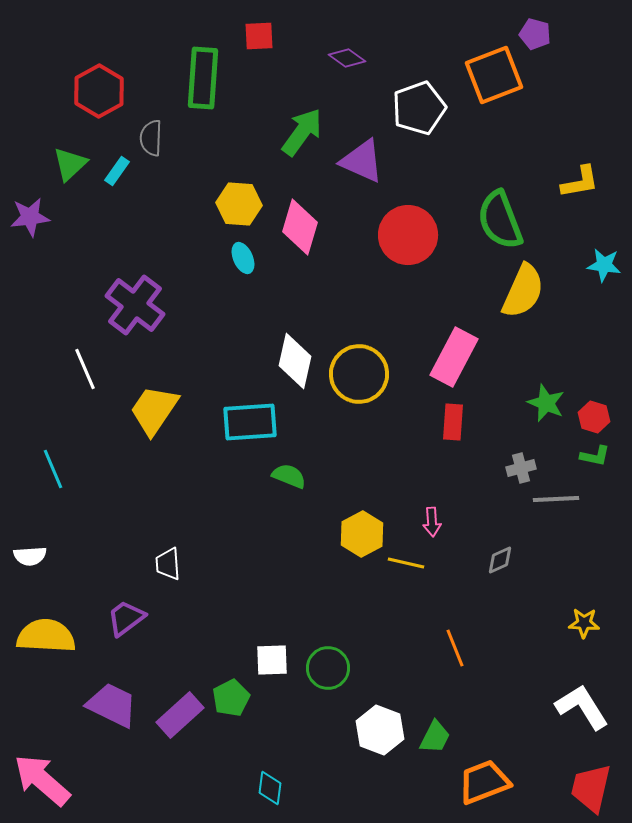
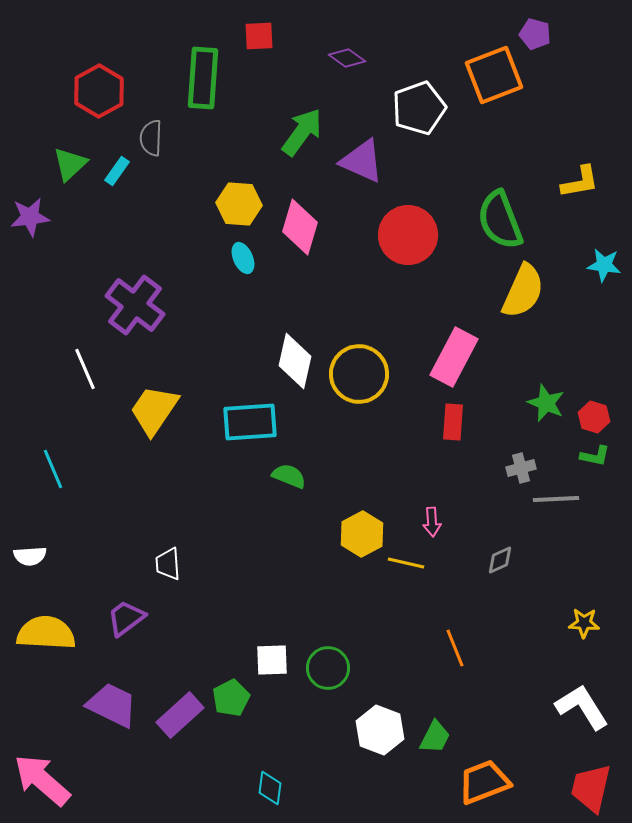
yellow semicircle at (46, 636): moved 3 px up
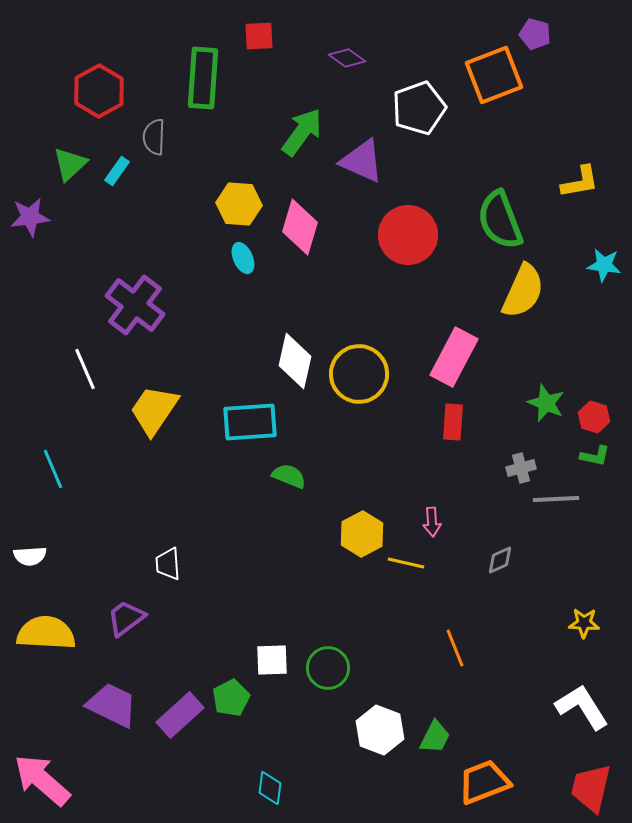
gray semicircle at (151, 138): moved 3 px right, 1 px up
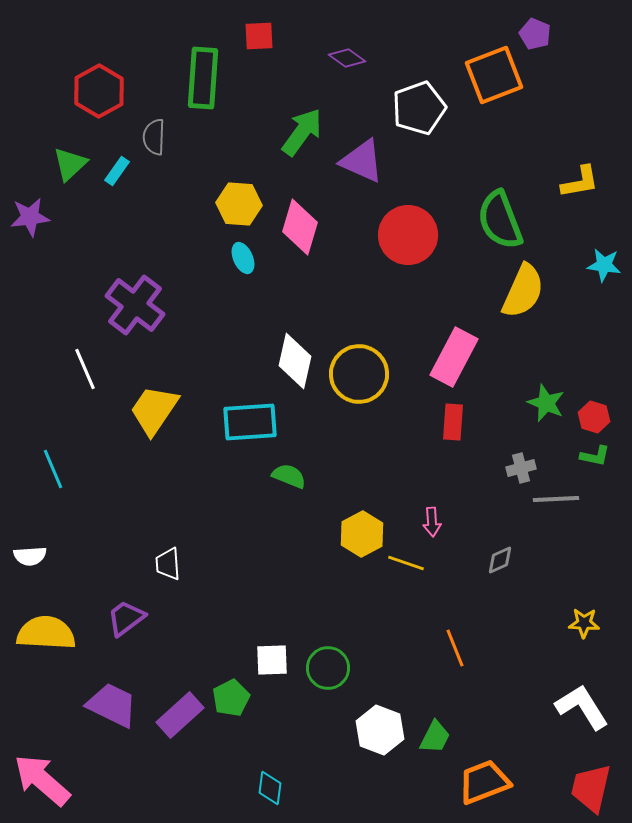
purple pentagon at (535, 34): rotated 8 degrees clockwise
yellow line at (406, 563): rotated 6 degrees clockwise
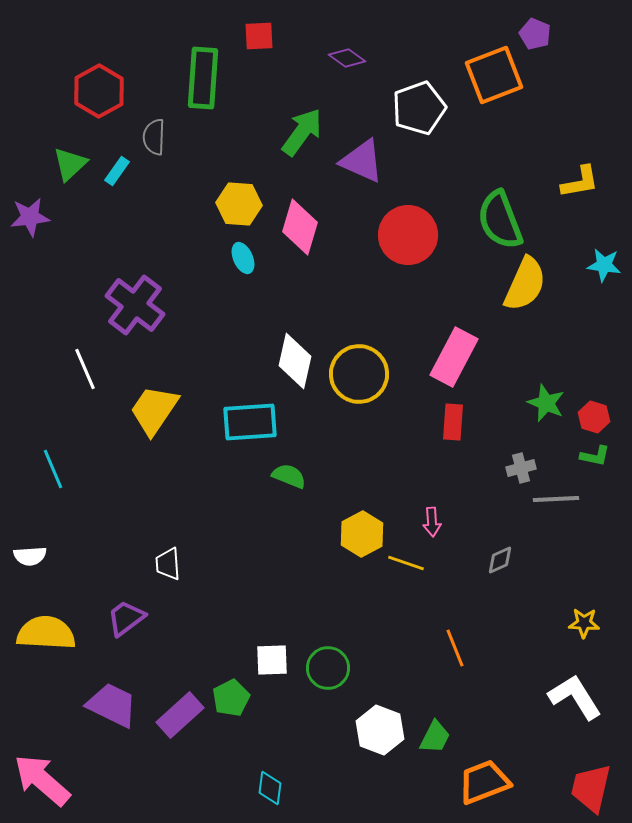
yellow semicircle at (523, 291): moved 2 px right, 7 px up
white L-shape at (582, 707): moved 7 px left, 10 px up
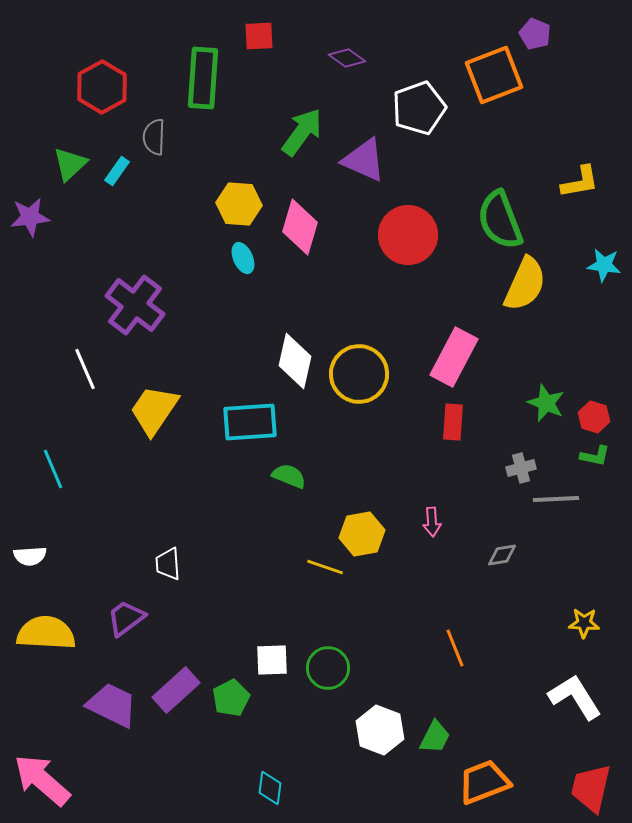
red hexagon at (99, 91): moved 3 px right, 4 px up
purple triangle at (362, 161): moved 2 px right, 1 px up
yellow hexagon at (362, 534): rotated 18 degrees clockwise
gray diamond at (500, 560): moved 2 px right, 5 px up; rotated 16 degrees clockwise
yellow line at (406, 563): moved 81 px left, 4 px down
purple rectangle at (180, 715): moved 4 px left, 25 px up
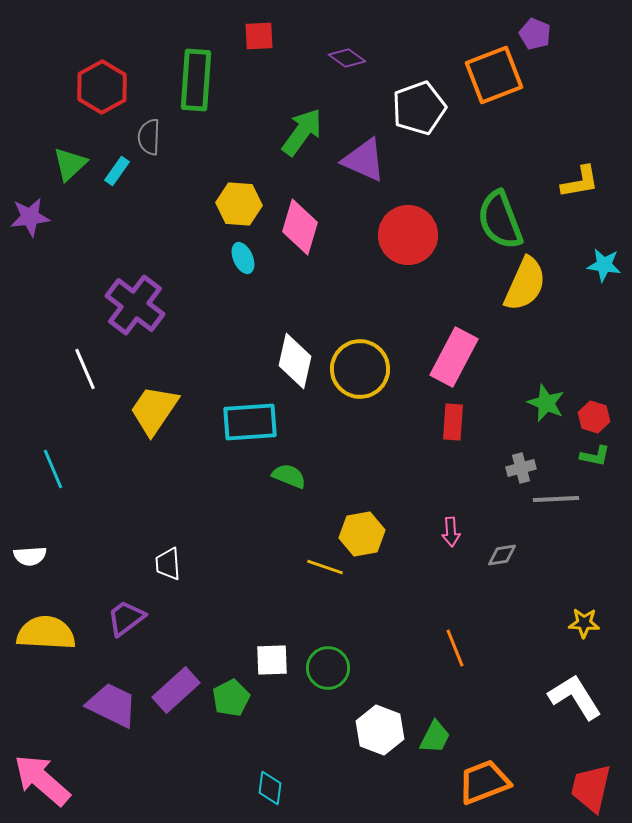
green rectangle at (203, 78): moved 7 px left, 2 px down
gray semicircle at (154, 137): moved 5 px left
yellow circle at (359, 374): moved 1 px right, 5 px up
pink arrow at (432, 522): moved 19 px right, 10 px down
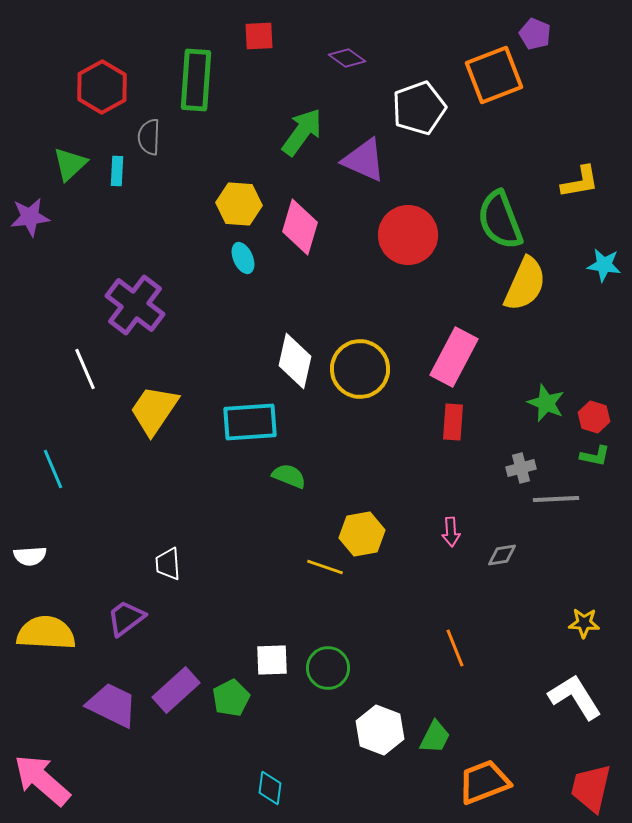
cyan rectangle at (117, 171): rotated 32 degrees counterclockwise
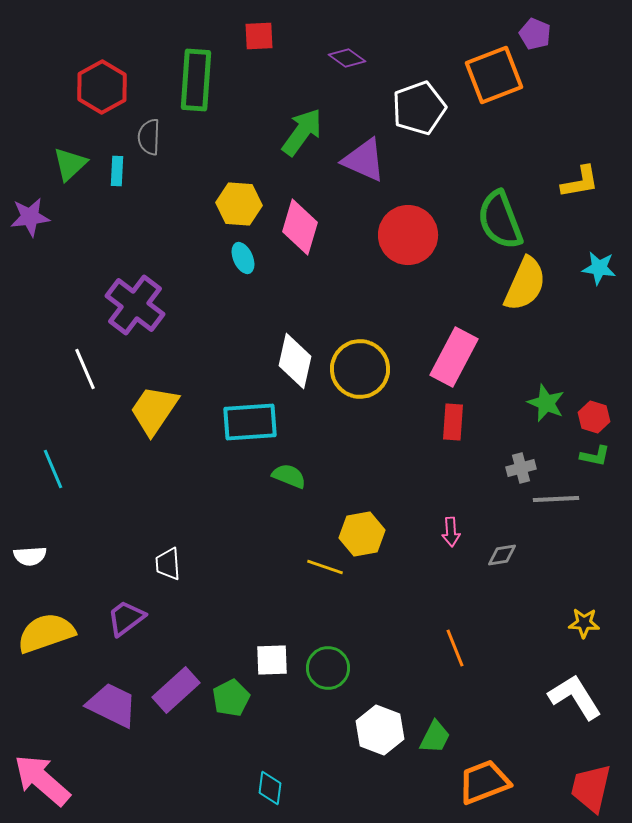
cyan star at (604, 265): moved 5 px left, 3 px down
yellow semicircle at (46, 633): rotated 22 degrees counterclockwise
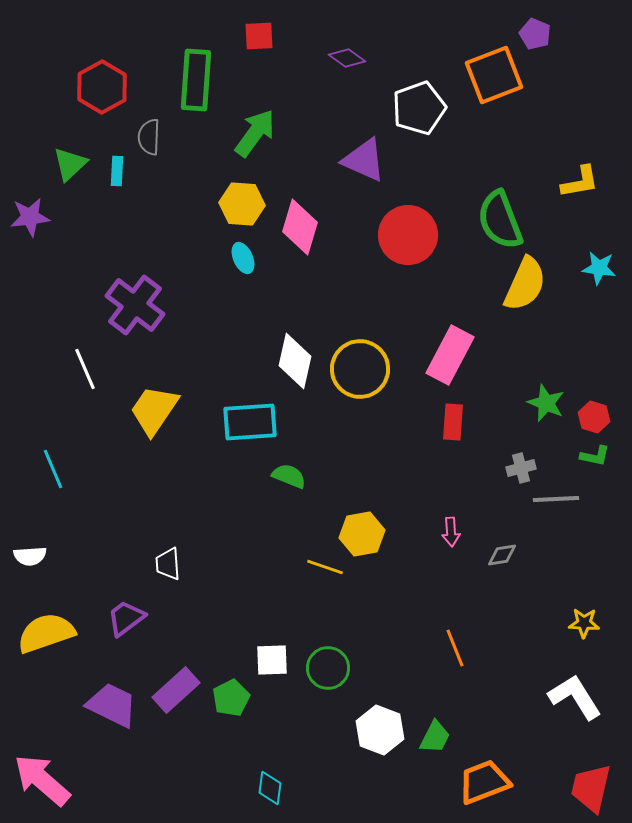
green arrow at (302, 132): moved 47 px left, 1 px down
yellow hexagon at (239, 204): moved 3 px right
pink rectangle at (454, 357): moved 4 px left, 2 px up
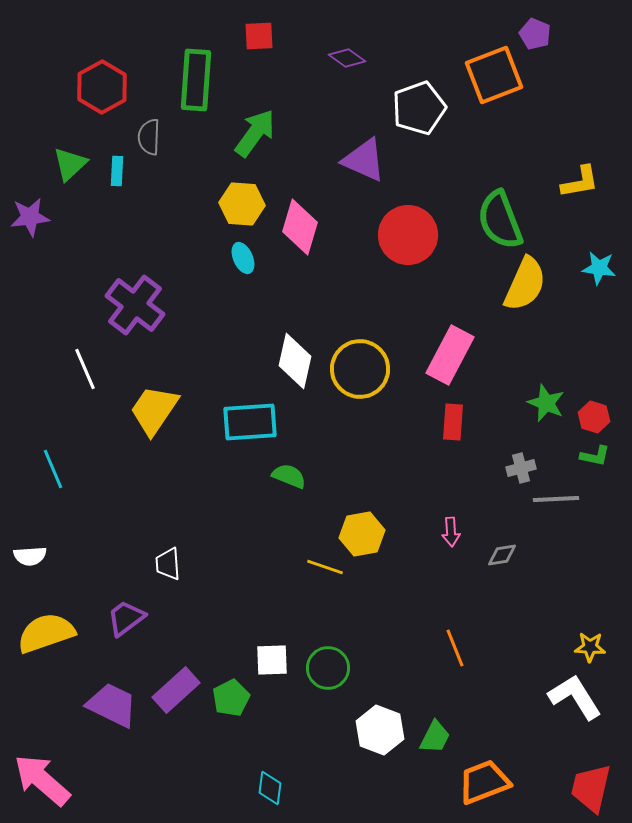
yellow star at (584, 623): moved 6 px right, 24 px down
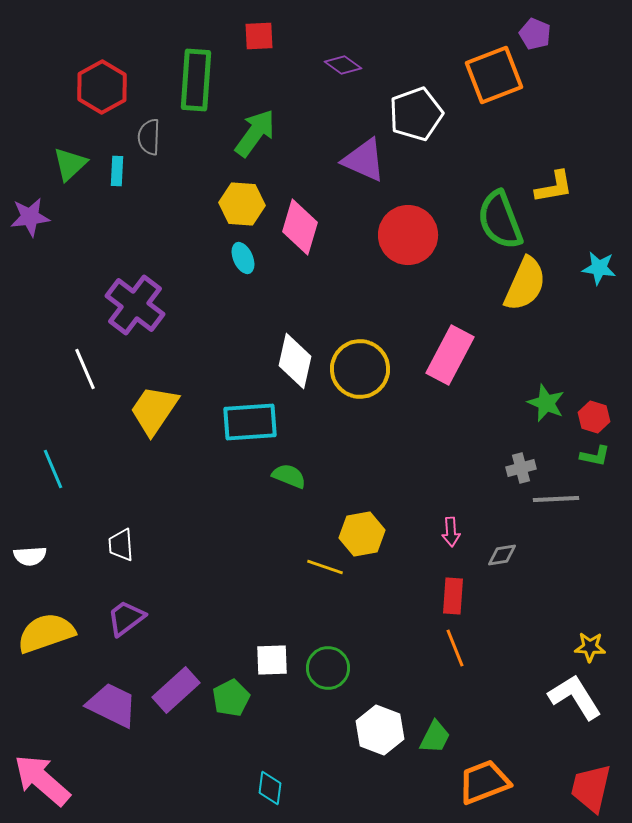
purple diamond at (347, 58): moved 4 px left, 7 px down
white pentagon at (419, 108): moved 3 px left, 6 px down
yellow L-shape at (580, 182): moved 26 px left, 5 px down
red rectangle at (453, 422): moved 174 px down
white trapezoid at (168, 564): moved 47 px left, 19 px up
